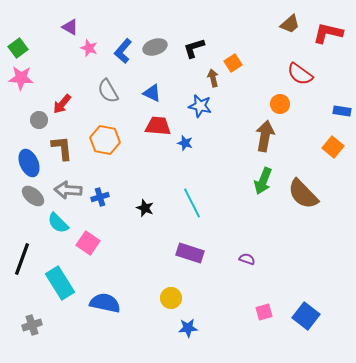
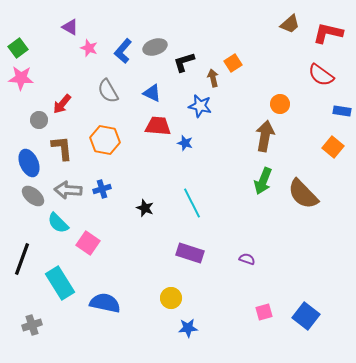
black L-shape at (194, 48): moved 10 px left, 14 px down
red semicircle at (300, 74): moved 21 px right, 1 px down
blue cross at (100, 197): moved 2 px right, 8 px up
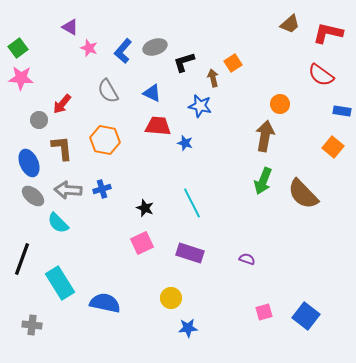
pink square at (88, 243): moved 54 px right; rotated 30 degrees clockwise
gray cross at (32, 325): rotated 24 degrees clockwise
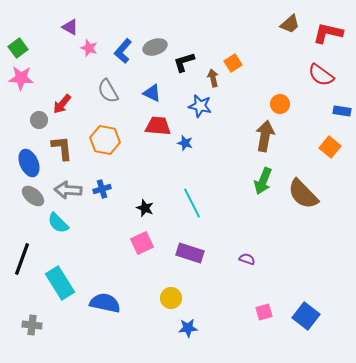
orange square at (333, 147): moved 3 px left
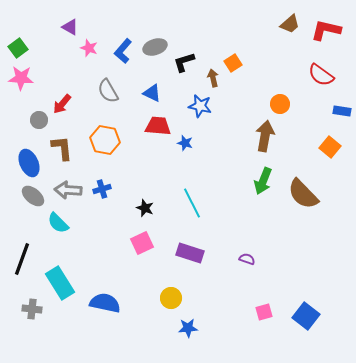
red L-shape at (328, 33): moved 2 px left, 3 px up
gray cross at (32, 325): moved 16 px up
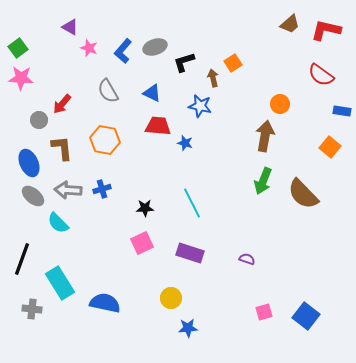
black star at (145, 208): rotated 24 degrees counterclockwise
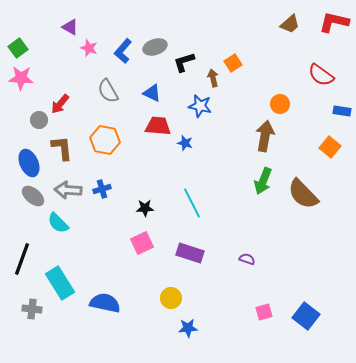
red L-shape at (326, 30): moved 8 px right, 8 px up
red arrow at (62, 104): moved 2 px left
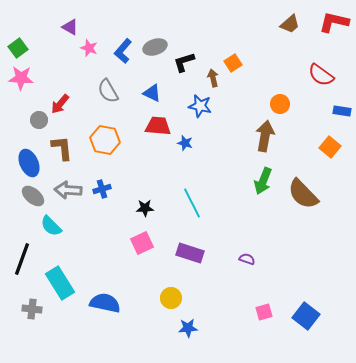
cyan semicircle at (58, 223): moved 7 px left, 3 px down
